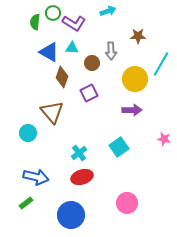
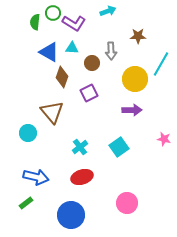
cyan cross: moved 1 px right, 6 px up
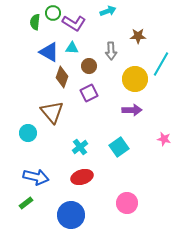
brown circle: moved 3 px left, 3 px down
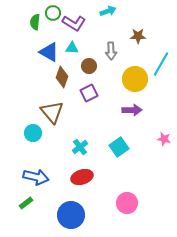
cyan circle: moved 5 px right
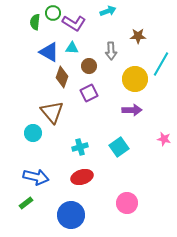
cyan cross: rotated 21 degrees clockwise
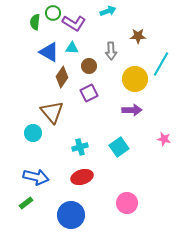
brown diamond: rotated 15 degrees clockwise
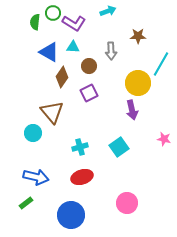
cyan triangle: moved 1 px right, 1 px up
yellow circle: moved 3 px right, 4 px down
purple arrow: rotated 78 degrees clockwise
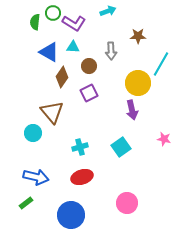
cyan square: moved 2 px right
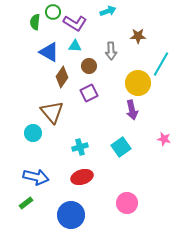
green circle: moved 1 px up
purple L-shape: moved 1 px right
cyan triangle: moved 2 px right, 1 px up
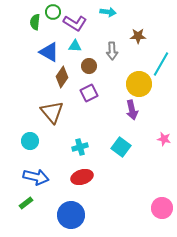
cyan arrow: moved 1 px down; rotated 28 degrees clockwise
gray arrow: moved 1 px right
yellow circle: moved 1 px right, 1 px down
cyan circle: moved 3 px left, 8 px down
cyan square: rotated 18 degrees counterclockwise
pink circle: moved 35 px right, 5 px down
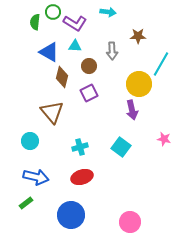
brown diamond: rotated 20 degrees counterclockwise
pink circle: moved 32 px left, 14 px down
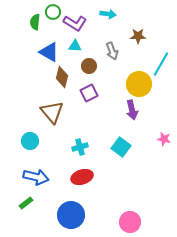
cyan arrow: moved 2 px down
gray arrow: rotated 18 degrees counterclockwise
